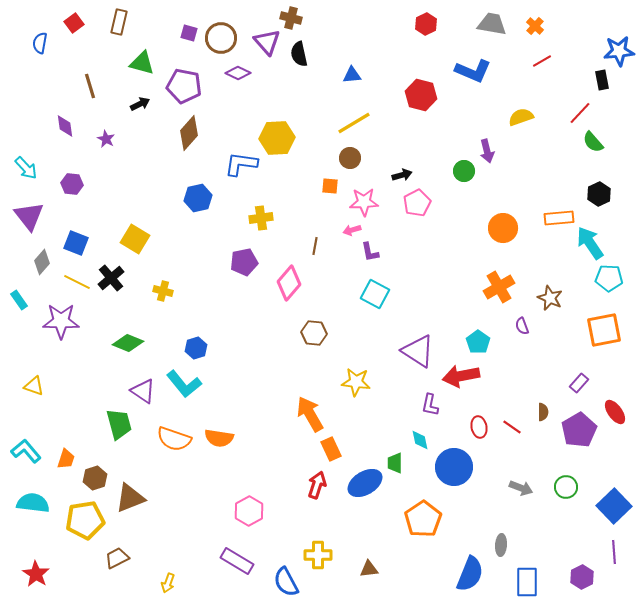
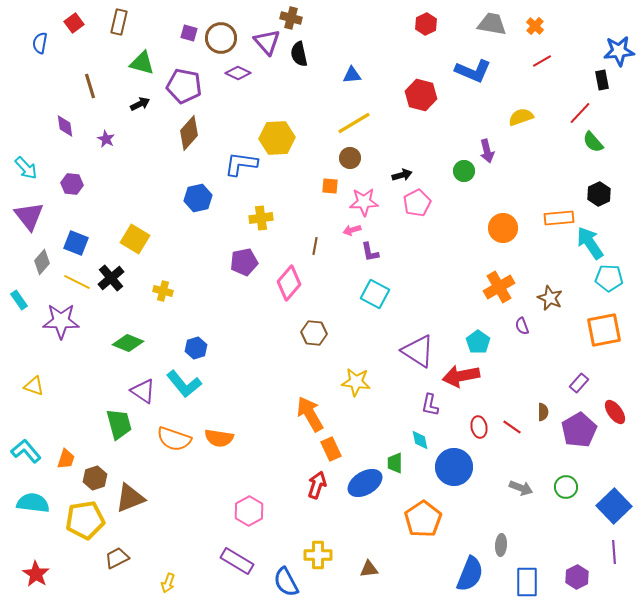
purple hexagon at (582, 577): moved 5 px left
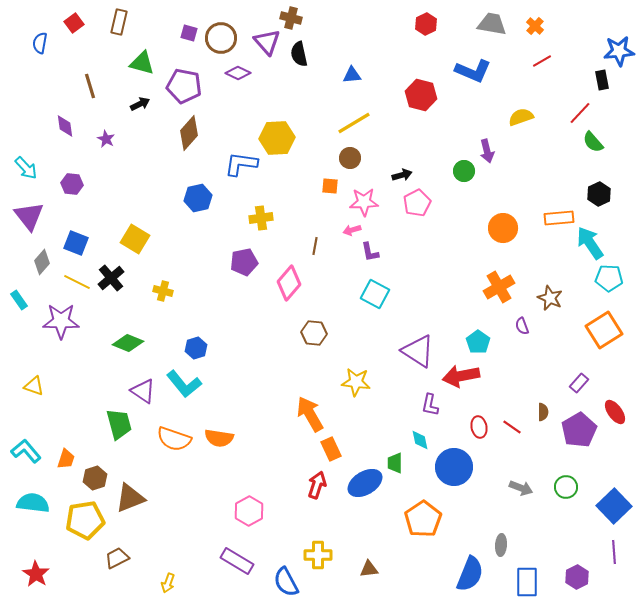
orange square at (604, 330): rotated 21 degrees counterclockwise
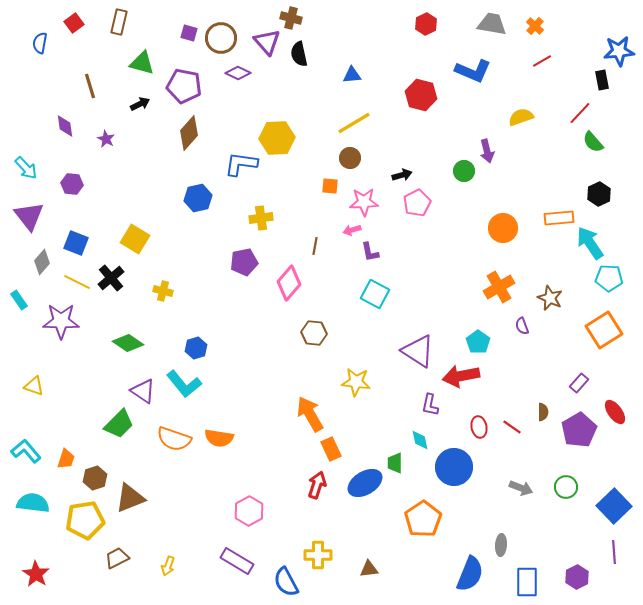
green diamond at (128, 343): rotated 12 degrees clockwise
green trapezoid at (119, 424): rotated 60 degrees clockwise
yellow arrow at (168, 583): moved 17 px up
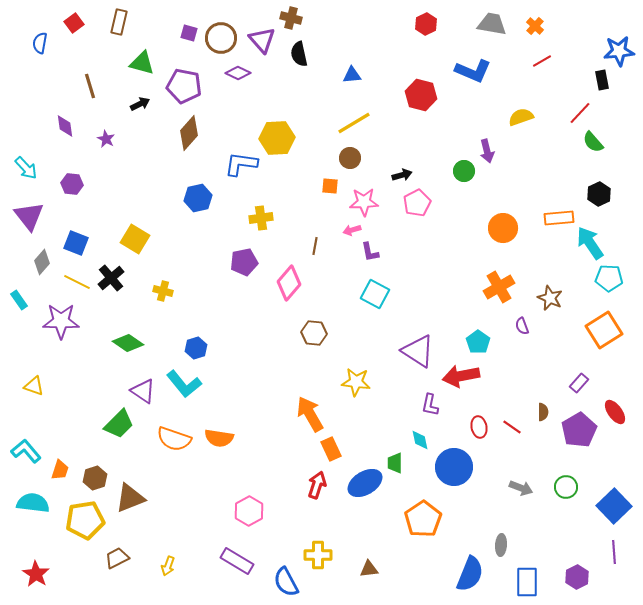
purple triangle at (267, 42): moved 5 px left, 2 px up
orange trapezoid at (66, 459): moved 6 px left, 11 px down
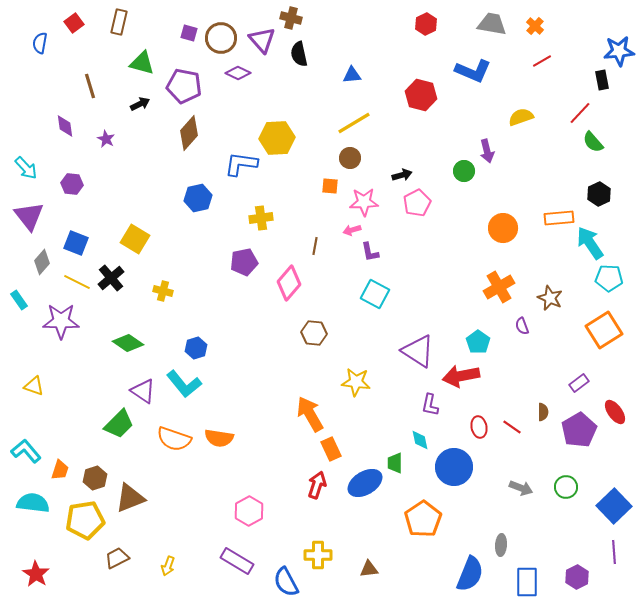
purple rectangle at (579, 383): rotated 12 degrees clockwise
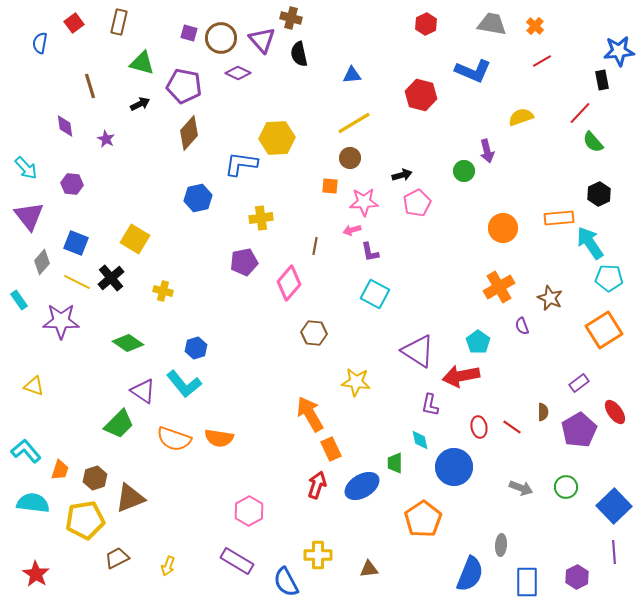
blue ellipse at (365, 483): moved 3 px left, 3 px down
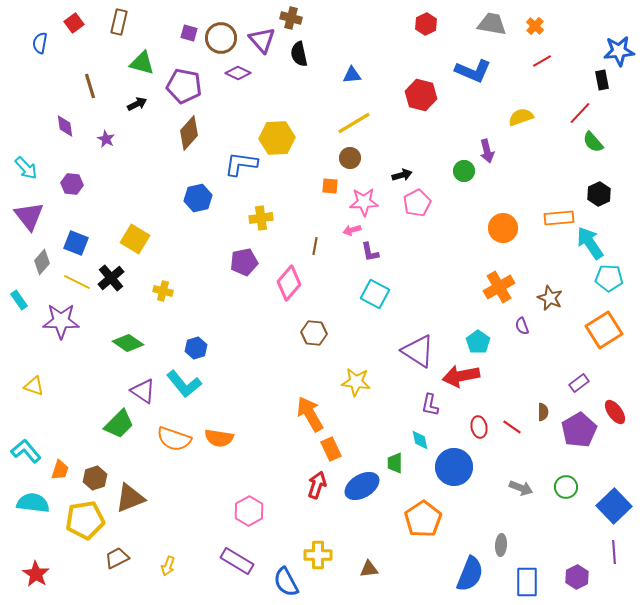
black arrow at (140, 104): moved 3 px left
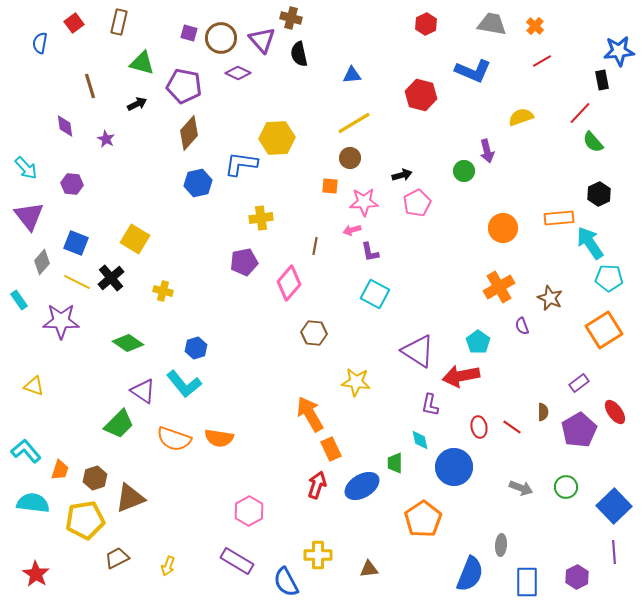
blue hexagon at (198, 198): moved 15 px up
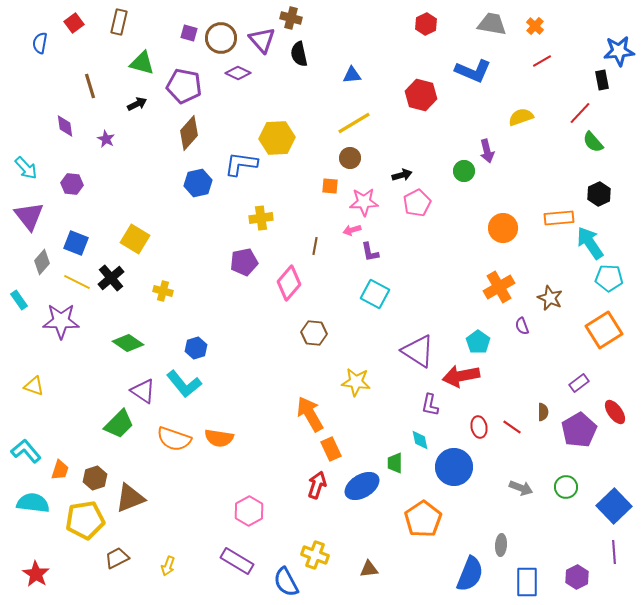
yellow cross at (318, 555): moved 3 px left; rotated 20 degrees clockwise
